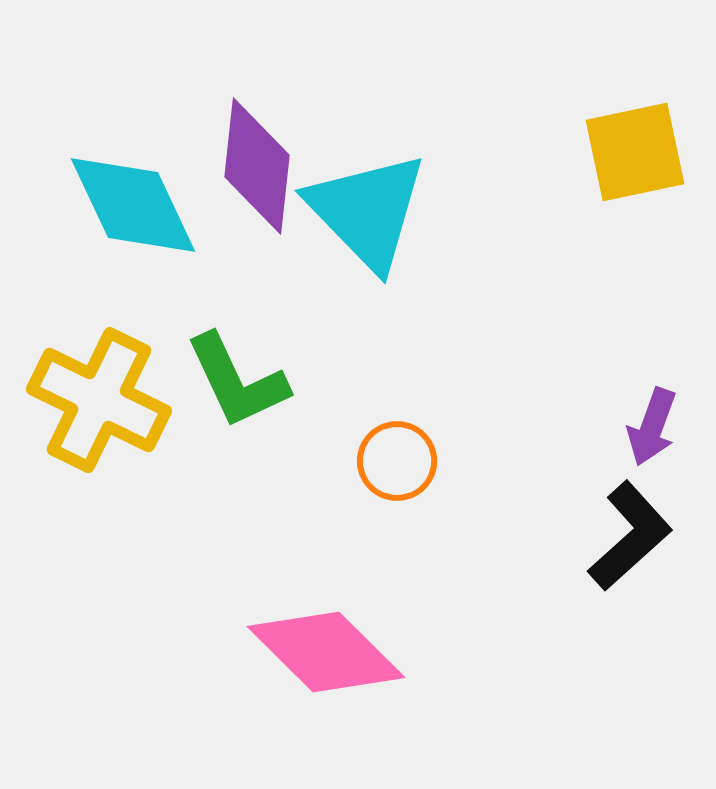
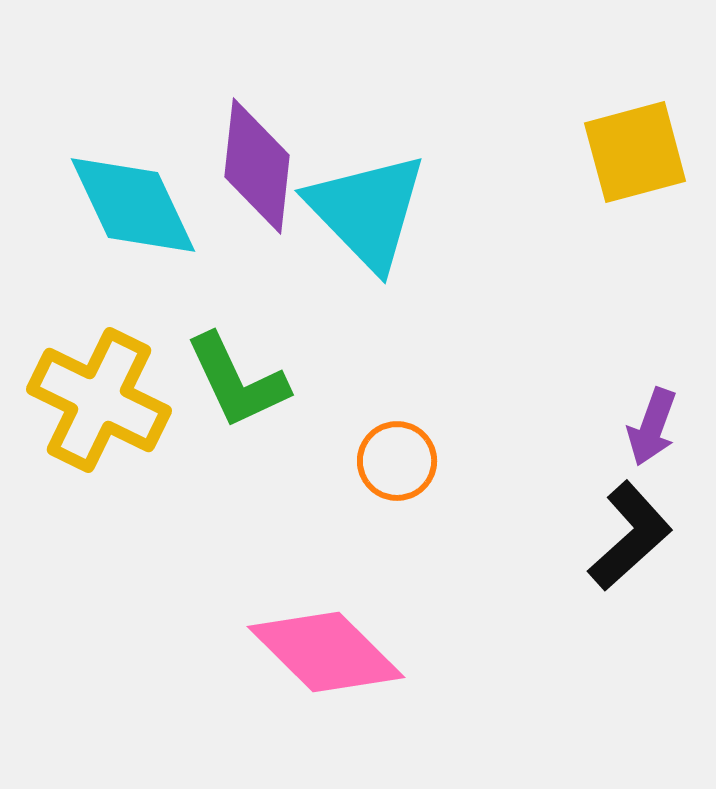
yellow square: rotated 3 degrees counterclockwise
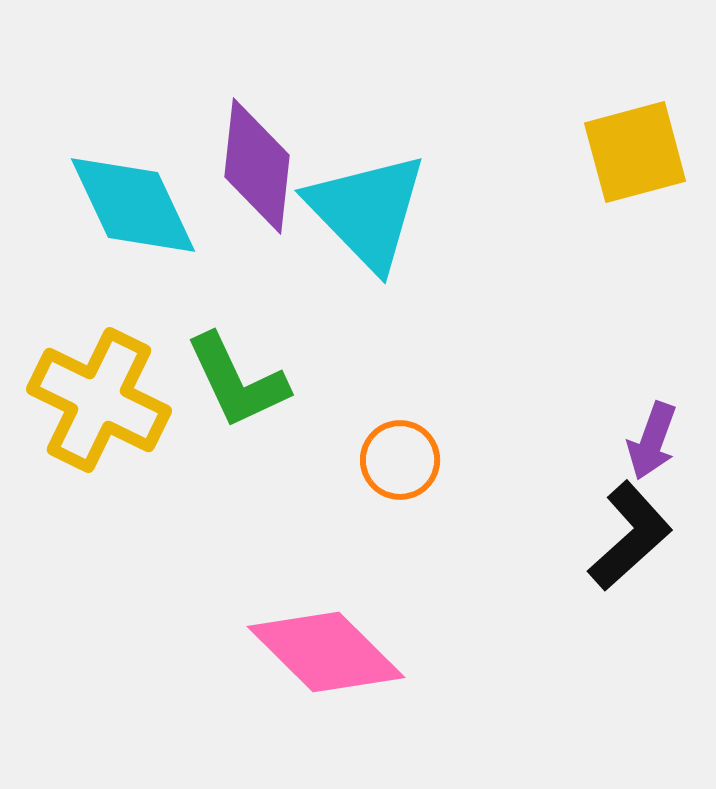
purple arrow: moved 14 px down
orange circle: moved 3 px right, 1 px up
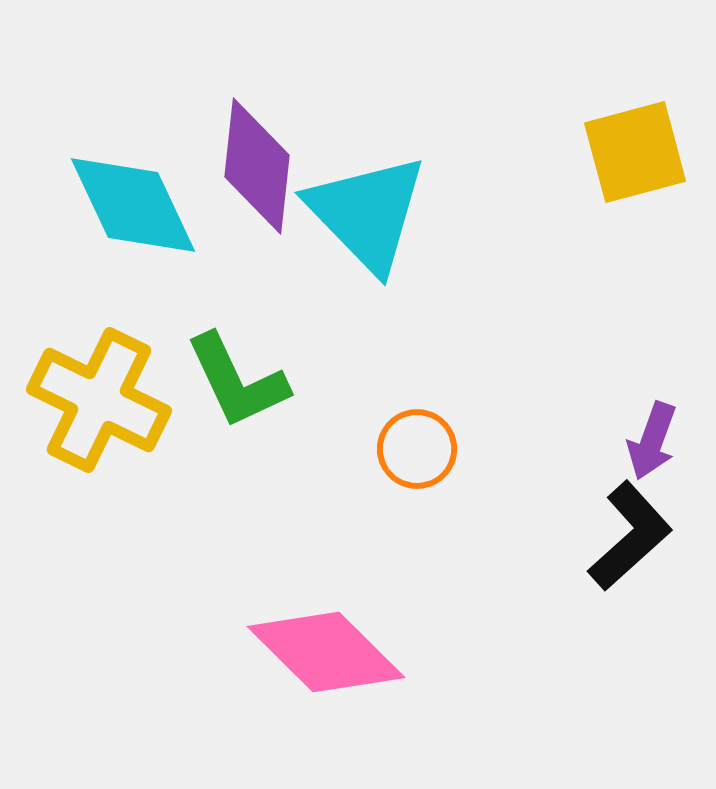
cyan triangle: moved 2 px down
orange circle: moved 17 px right, 11 px up
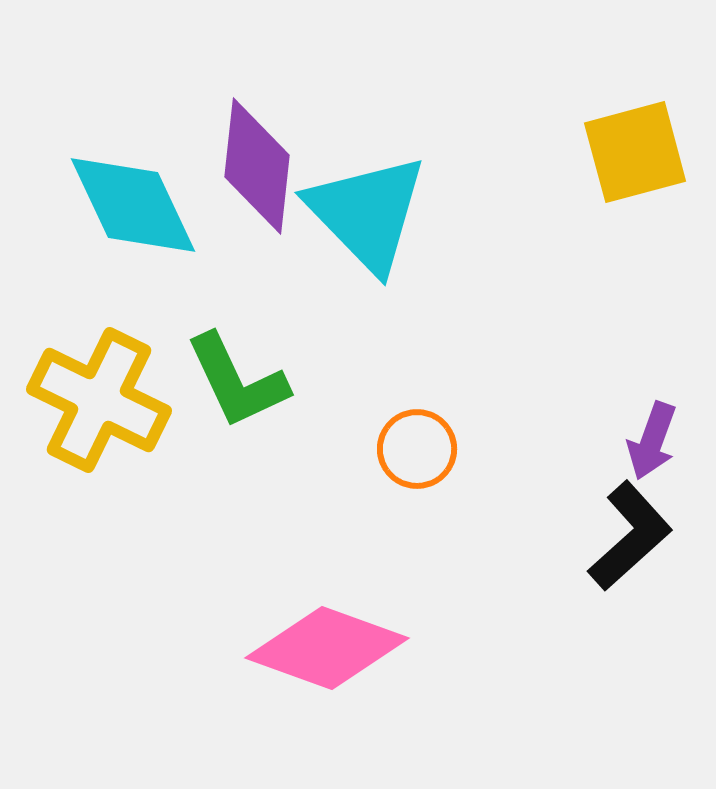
pink diamond: moved 1 px right, 4 px up; rotated 25 degrees counterclockwise
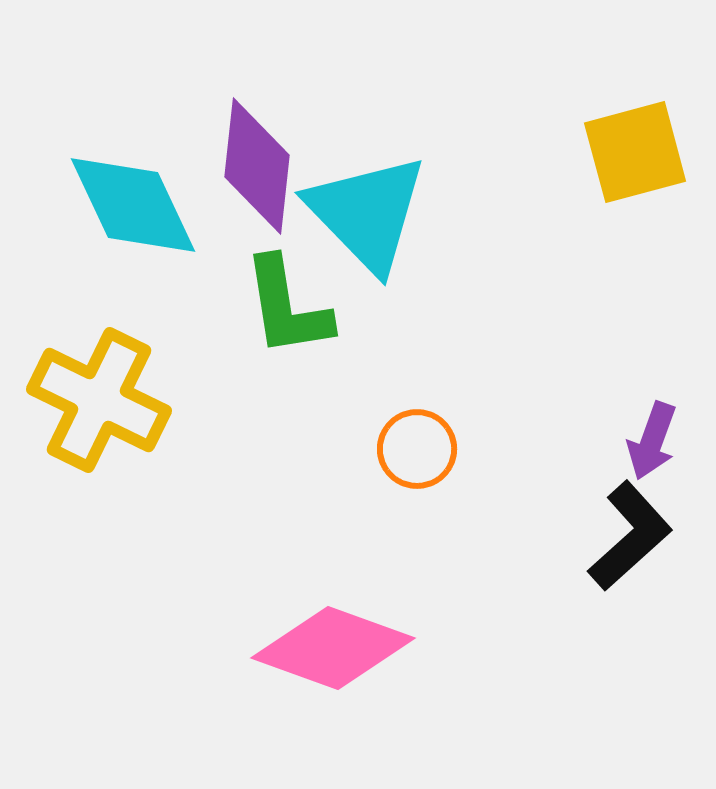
green L-shape: moved 50 px right, 74 px up; rotated 16 degrees clockwise
pink diamond: moved 6 px right
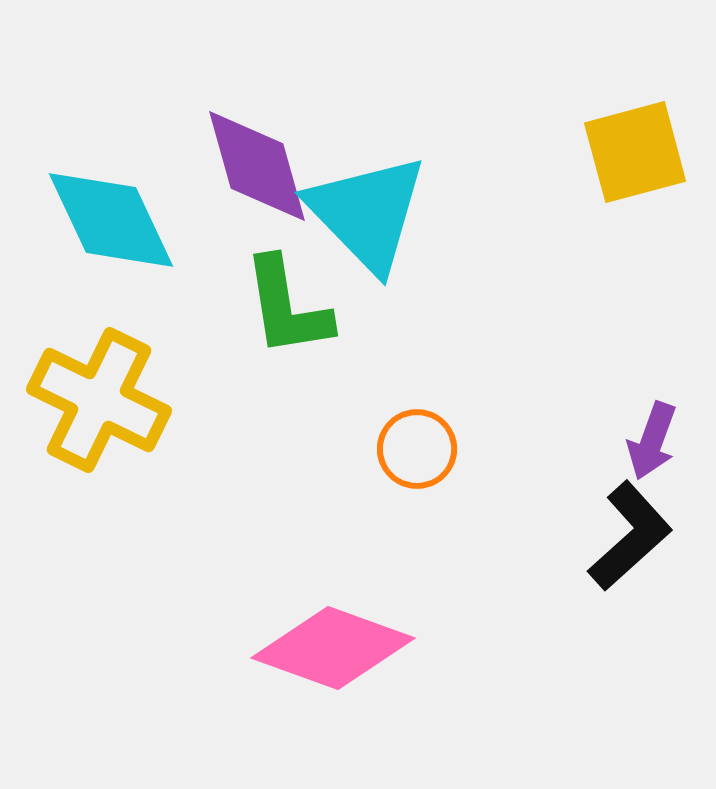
purple diamond: rotated 22 degrees counterclockwise
cyan diamond: moved 22 px left, 15 px down
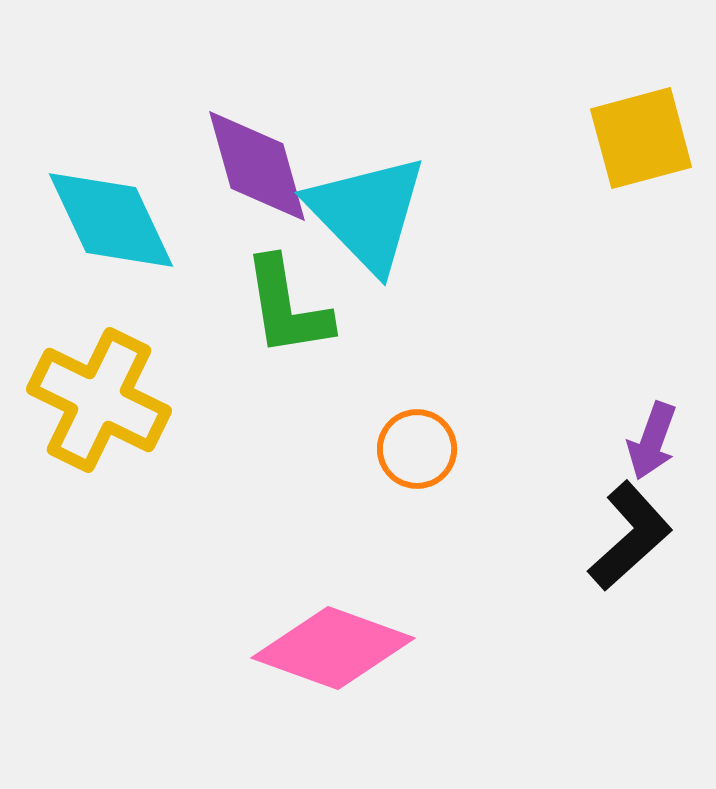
yellow square: moved 6 px right, 14 px up
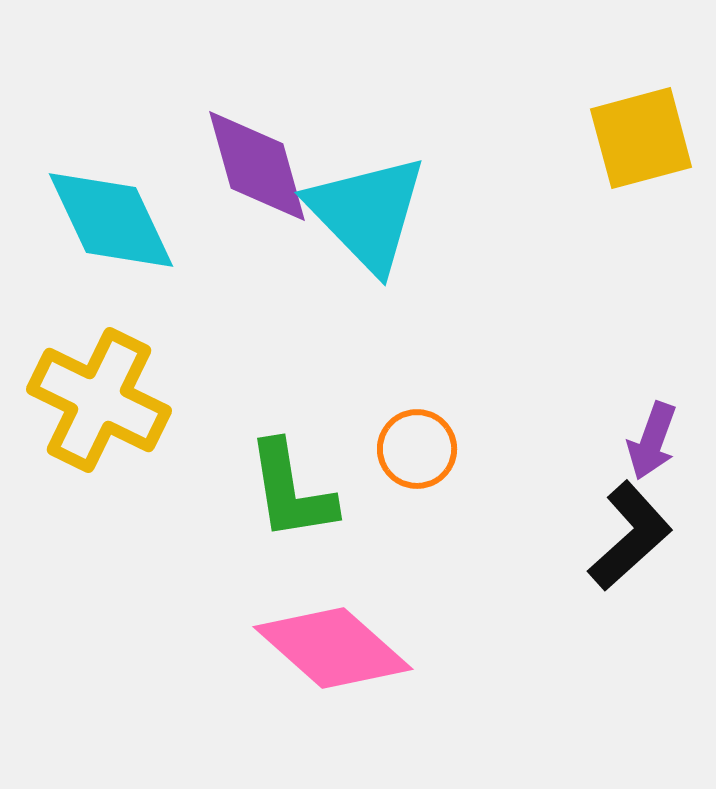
green L-shape: moved 4 px right, 184 px down
pink diamond: rotated 22 degrees clockwise
